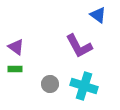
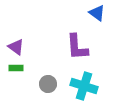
blue triangle: moved 1 px left, 2 px up
purple L-shape: moved 2 px left, 1 px down; rotated 24 degrees clockwise
green rectangle: moved 1 px right, 1 px up
gray circle: moved 2 px left
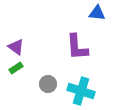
blue triangle: rotated 30 degrees counterclockwise
green rectangle: rotated 32 degrees counterclockwise
cyan cross: moved 3 px left, 5 px down
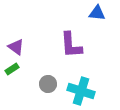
purple L-shape: moved 6 px left, 2 px up
green rectangle: moved 4 px left, 1 px down
